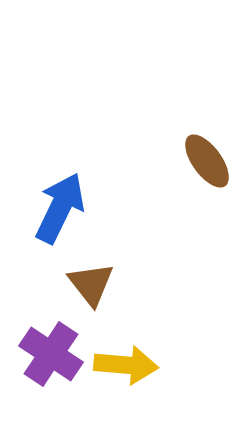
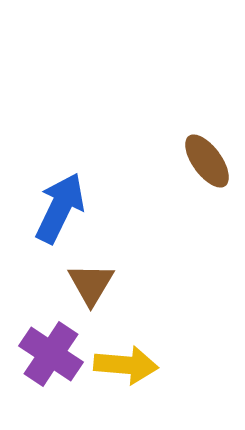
brown triangle: rotated 9 degrees clockwise
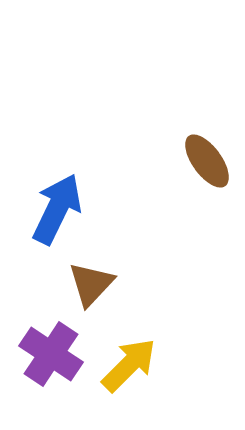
blue arrow: moved 3 px left, 1 px down
brown triangle: rotated 12 degrees clockwise
yellow arrow: moved 3 px right; rotated 50 degrees counterclockwise
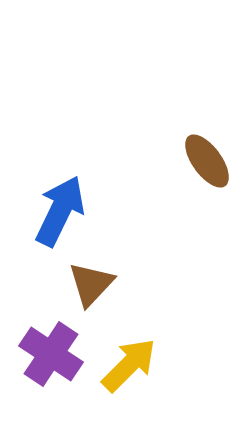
blue arrow: moved 3 px right, 2 px down
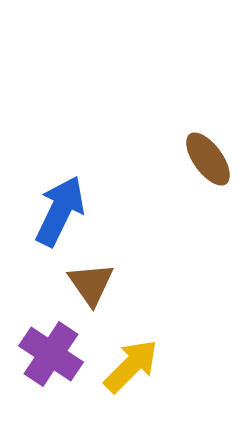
brown ellipse: moved 1 px right, 2 px up
brown triangle: rotated 18 degrees counterclockwise
yellow arrow: moved 2 px right, 1 px down
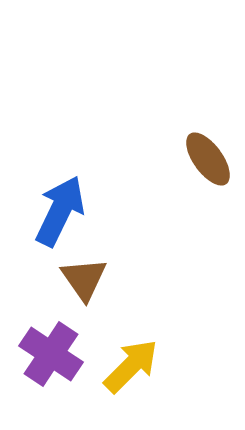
brown triangle: moved 7 px left, 5 px up
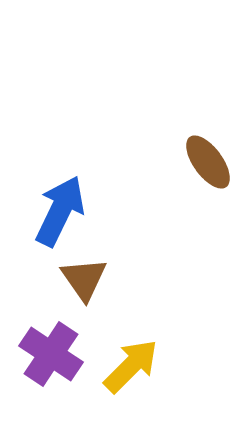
brown ellipse: moved 3 px down
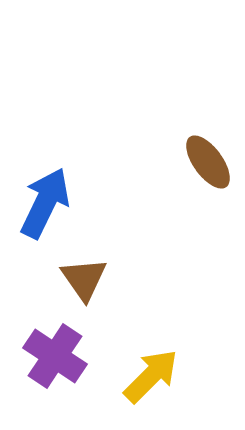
blue arrow: moved 15 px left, 8 px up
purple cross: moved 4 px right, 2 px down
yellow arrow: moved 20 px right, 10 px down
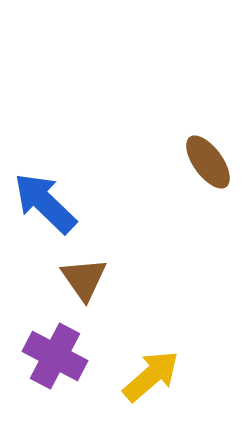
blue arrow: rotated 72 degrees counterclockwise
purple cross: rotated 6 degrees counterclockwise
yellow arrow: rotated 4 degrees clockwise
